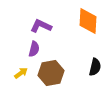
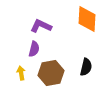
orange diamond: moved 1 px left, 2 px up
black semicircle: moved 9 px left
yellow arrow: rotated 64 degrees counterclockwise
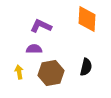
purple semicircle: rotated 105 degrees counterclockwise
yellow arrow: moved 2 px left, 1 px up
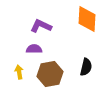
brown hexagon: moved 1 px left, 1 px down
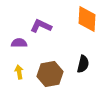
purple semicircle: moved 15 px left, 6 px up
black semicircle: moved 3 px left, 3 px up
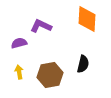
purple semicircle: rotated 14 degrees counterclockwise
brown hexagon: moved 1 px down
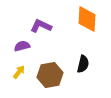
purple semicircle: moved 3 px right, 3 px down
yellow arrow: rotated 48 degrees clockwise
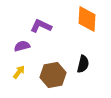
brown hexagon: moved 3 px right
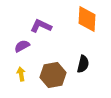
purple semicircle: rotated 14 degrees counterclockwise
yellow arrow: moved 2 px right, 2 px down; rotated 48 degrees counterclockwise
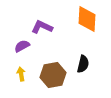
purple L-shape: moved 1 px right, 1 px down
